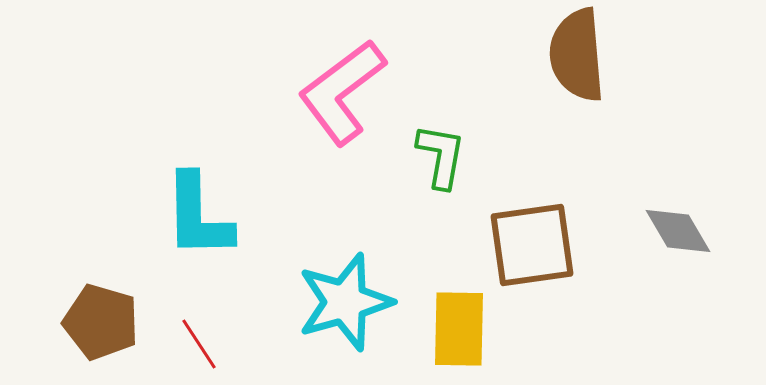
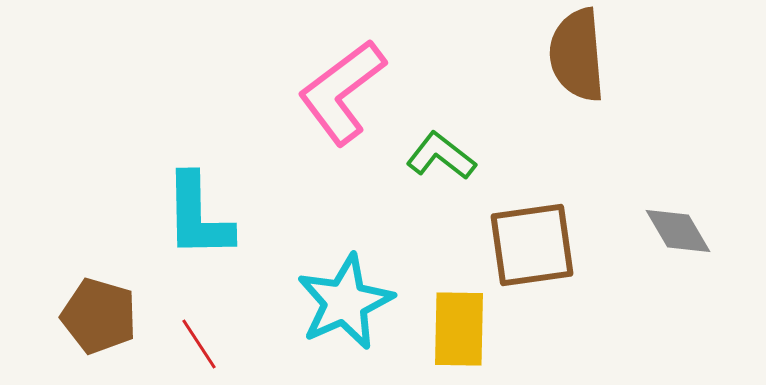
green L-shape: rotated 62 degrees counterclockwise
cyan star: rotated 8 degrees counterclockwise
brown pentagon: moved 2 px left, 6 px up
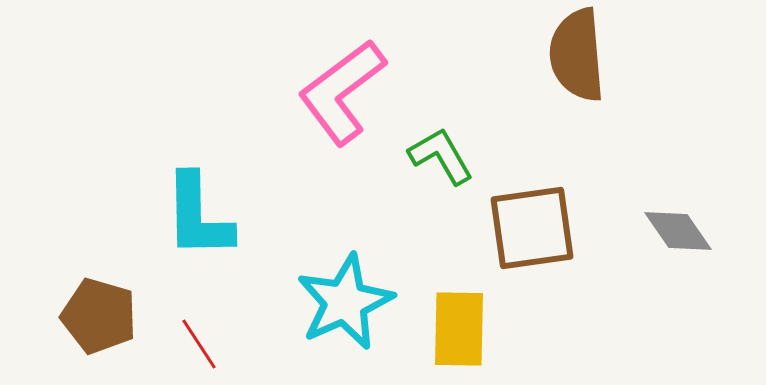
green L-shape: rotated 22 degrees clockwise
gray diamond: rotated 4 degrees counterclockwise
brown square: moved 17 px up
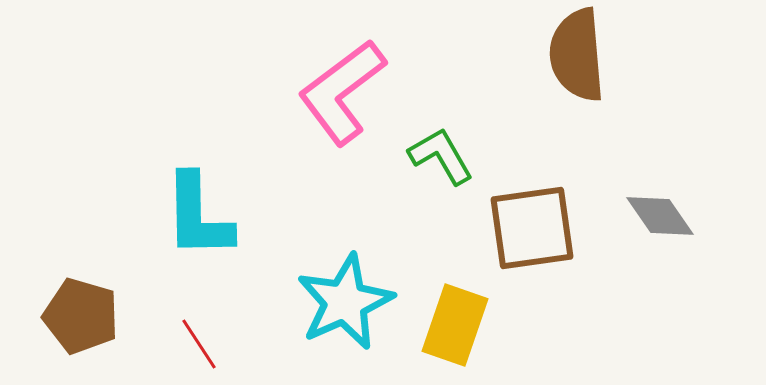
gray diamond: moved 18 px left, 15 px up
brown pentagon: moved 18 px left
yellow rectangle: moved 4 px left, 4 px up; rotated 18 degrees clockwise
